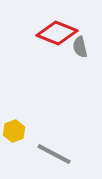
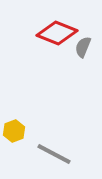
gray semicircle: moved 3 px right; rotated 35 degrees clockwise
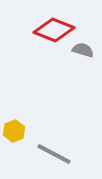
red diamond: moved 3 px left, 3 px up
gray semicircle: moved 3 px down; rotated 85 degrees clockwise
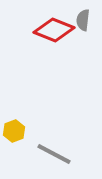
gray semicircle: moved 30 px up; rotated 100 degrees counterclockwise
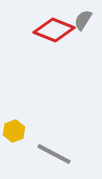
gray semicircle: rotated 25 degrees clockwise
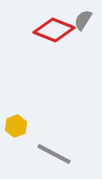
yellow hexagon: moved 2 px right, 5 px up
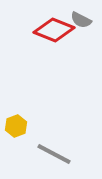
gray semicircle: moved 2 px left; rotated 95 degrees counterclockwise
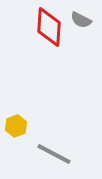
red diamond: moved 5 px left, 3 px up; rotated 72 degrees clockwise
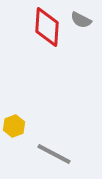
red diamond: moved 2 px left
yellow hexagon: moved 2 px left
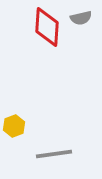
gray semicircle: moved 2 px up; rotated 40 degrees counterclockwise
gray line: rotated 36 degrees counterclockwise
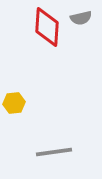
yellow hexagon: moved 23 px up; rotated 15 degrees clockwise
gray line: moved 2 px up
